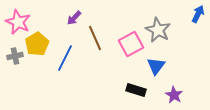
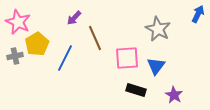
gray star: moved 1 px up
pink square: moved 4 px left, 14 px down; rotated 25 degrees clockwise
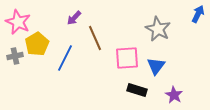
black rectangle: moved 1 px right
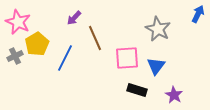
gray cross: rotated 14 degrees counterclockwise
